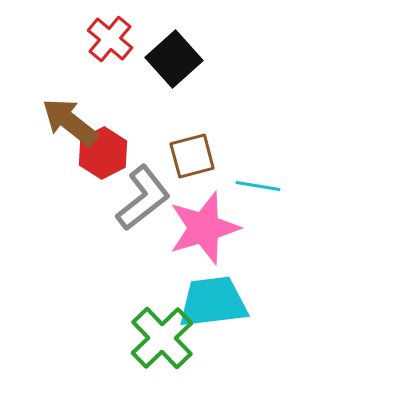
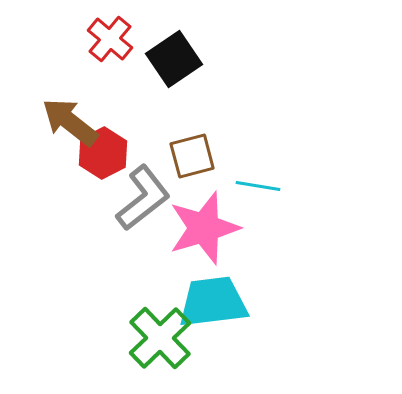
black square: rotated 8 degrees clockwise
green cross: moved 2 px left
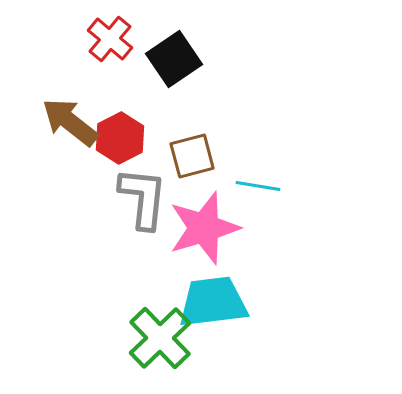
red hexagon: moved 17 px right, 15 px up
gray L-shape: rotated 46 degrees counterclockwise
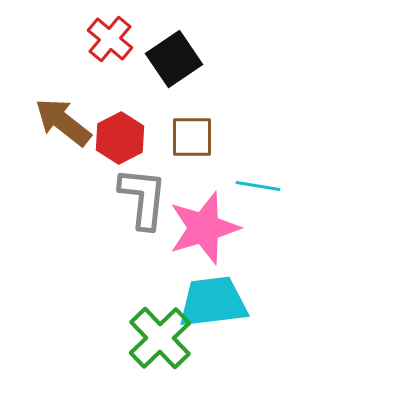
brown arrow: moved 7 px left
brown square: moved 19 px up; rotated 15 degrees clockwise
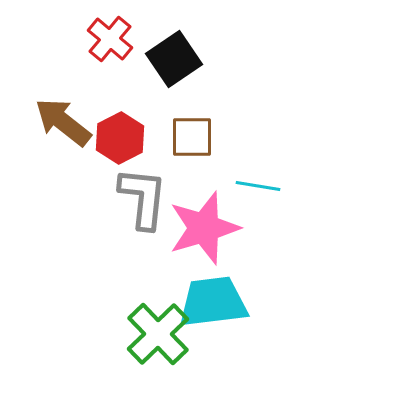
green cross: moved 2 px left, 4 px up
